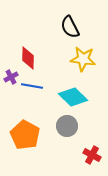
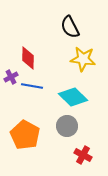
red cross: moved 9 px left
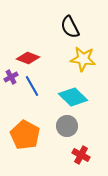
red diamond: rotated 70 degrees counterclockwise
blue line: rotated 50 degrees clockwise
red cross: moved 2 px left
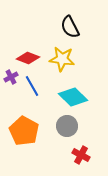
yellow star: moved 21 px left
orange pentagon: moved 1 px left, 4 px up
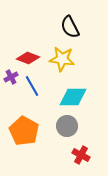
cyan diamond: rotated 44 degrees counterclockwise
